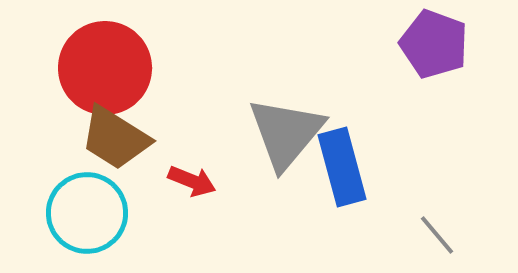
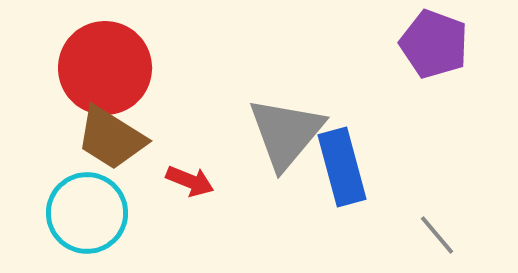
brown trapezoid: moved 4 px left
red arrow: moved 2 px left
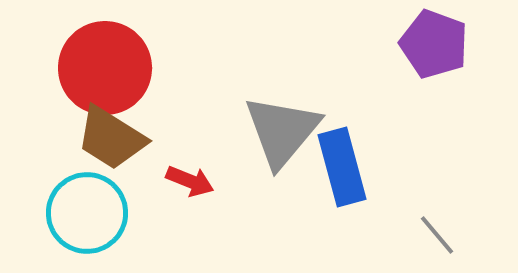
gray triangle: moved 4 px left, 2 px up
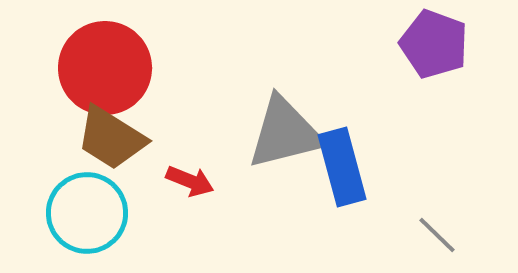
gray triangle: moved 3 px right, 2 px down; rotated 36 degrees clockwise
gray line: rotated 6 degrees counterclockwise
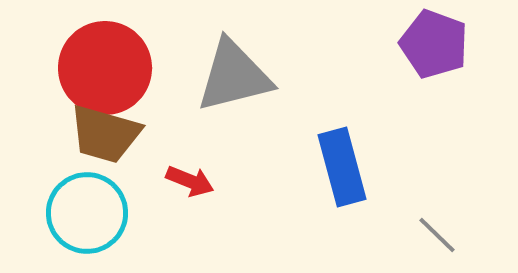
gray triangle: moved 51 px left, 57 px up
brown trapezoid: moved 6 px left, 4 px up; rotated 16 degrees counterclockwise
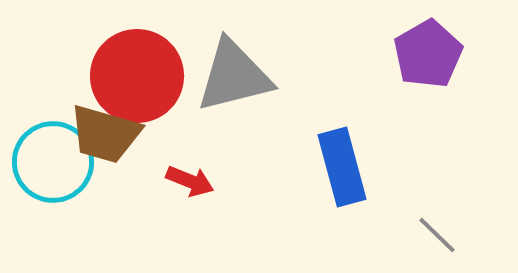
purple pentagon: moved 6 px left, 10 px down; rotated 22 degrees clockwise
red circle: moved 32 px right, 8 px down
cyan circle: moved 34 px left, 51 px up
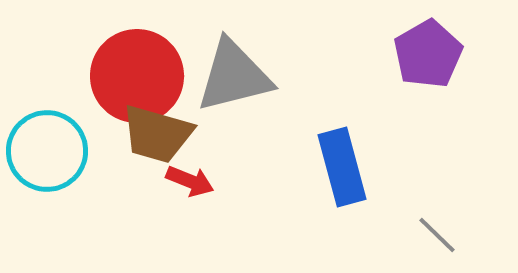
brown trapezoid: moved 52 px right
cyan circle: moved 6 px left, 11 px up
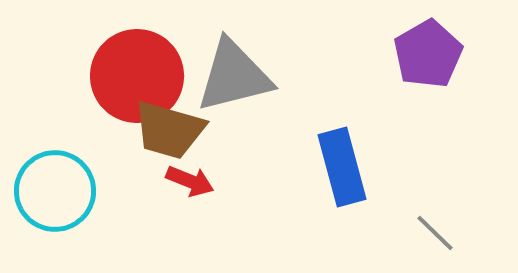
brown trapezoid: moved 12 px right, 4 px up
cyan circle: moved 8 px right, 40 px down
gray line: moved 2 px left, 2 px up
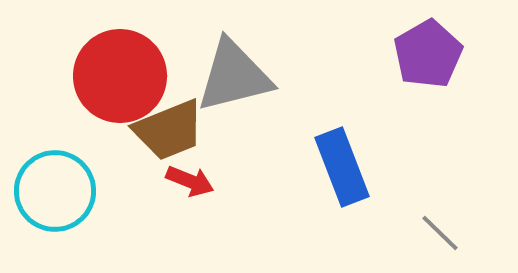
red circle: moved 17 px left
brown trapezoid: rotated 38 degrees counterclockwise
blue rectangle: rotated 6 degrees counterclockwise
gray line: moved 5 px right
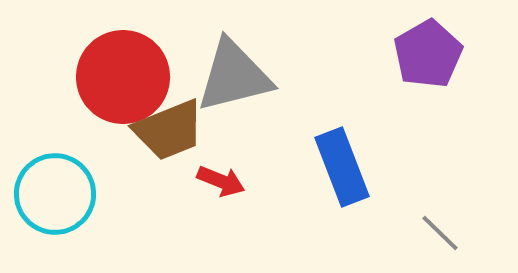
red circle: moved 3 px right, 1 px down
red arrow: moved 31 px right
cyan circle: moved 3 px down
